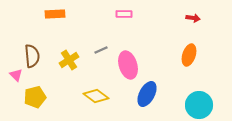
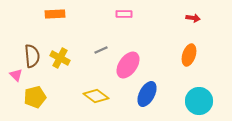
yellow cross: moved 9 px left, 2 px up; rotated 30 degrees counterclockwise
pink ellipse: rotated 52 degrees clockwise
cyan circle: moved 4 px up
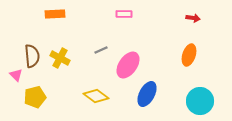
cyan circle: moved 1 px right
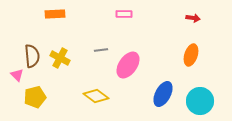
gray line: rotated 16 degrees clockwise
orange ellipse: moved 2 px right
pink triangle: moved 1 px right
blue ellipse: moved 16 px right
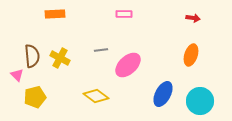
pink ellipse: rotated 12 degrees clockwise
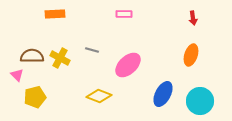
red arrow: rotated 72 degrees clockwise
gray line: moved 9 px left; rotated 24 degrees clockwise
brown semicircle: rotated 85 degrees counterclockwise
yellow diamond: moved 3 px right; rotated 15 degrees counterclockwise
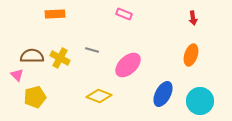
pink rectangle: rotated 21 degrees clockwise
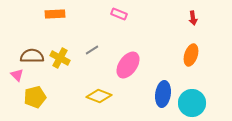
pink rectangle: moved 5 px left
gray line: rotated 48 degrees counterclockwise
pink ellipse: rotated 12 degrees counterclockwise
blue ellipse: rotated 20 degrees counterclockwise
cyan circle: moved 8 px left, 2 px down
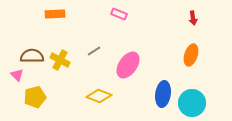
gray line: moved 2 px right, 1 px down
yellow cross: moved 2 px down
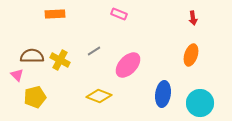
pink ellipse: rotated 8 degrees clockwise
cyan circle: moved 8 px right
